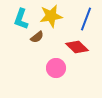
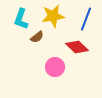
yellow star: moved 2 px right
pink circle: moved 1 px left, 1 px up
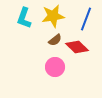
cyan L-shape: moved 3 px right, 1 px up
brown semicircle: moved 18 px right, 3 px down
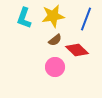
red diamond: moved 3 px down
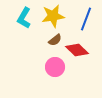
cyan L-shape: rotated 10 degrees clockwise
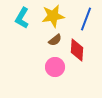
cyan L-shape: moved 2 px left
red diamond: rotated 50 degrees clockwise
